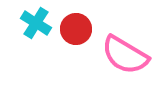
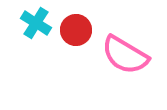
red circle: moved 1 px down
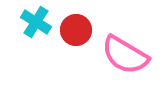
cyan cross: moved 1 px up
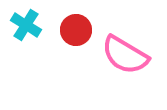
cyan cross: moved 10 px left, 3 px down
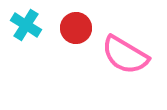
red circle: moved 2 px up
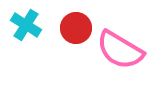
pink semicircle: moved 5 px left, 5 px up
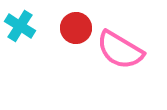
cyan cross: moved 6 px left, 1 px down
